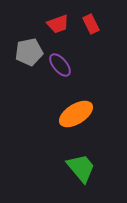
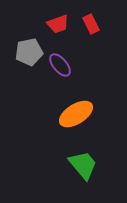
green trapezoid: moved 2 px right, 3 px up
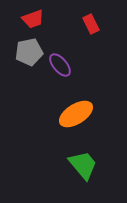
red trapezoid: moved 25 px left, 5 px up
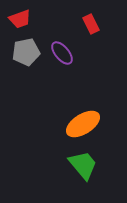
red trapezoid: moved 13 px left
gray pentagon: moved 3 px left
purple ellipse: moved 2 px right, 12 px up
orange ellipse: moved 7 px right, 10 px down
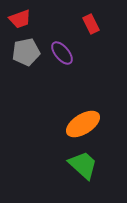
green trapezoid: rotated 8 degrees counterclockwise
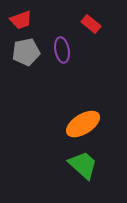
red trapezoid: moved 1 px right, 1 px down
red rectangle: rotated 24 degrees counterclockwise
purple ellipse: moved 3 px up; rotated 30 degrees clockwise
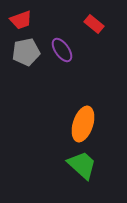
red rectangle: moved 3 px right
purple ellipse: rotated 25 degrees counterclockwise
orange ellipse: rotated 40 degrees counterclockwise
green trapezoid: moved 1 px left
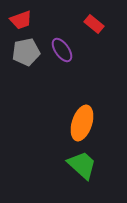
orange ellipse: moved 1 px left, 1 px up
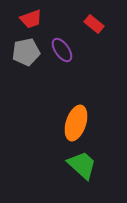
red trapezoid: moved 10 px right, 1 px up
orange ellipse: moved 6 px left
